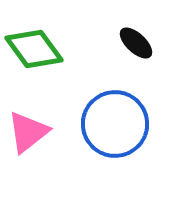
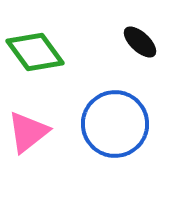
black ellipse: moved 4 px right, 1 px up
green diamond: moved 1 px right, 3 px down
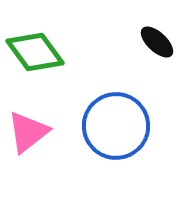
black ellipse: moved 17 px right
blue circle: moved 1 px right, 2 px down
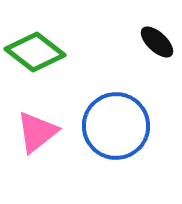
green diamond: rotated 16 degrees counterclockwise
pink triangle: moved 9 px right
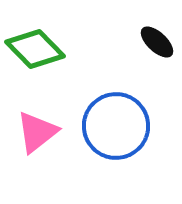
green diamond: moved 3 px up; rotated 8 degrees clockwise
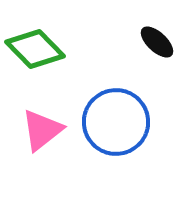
blue circle: moved 4 px up
pink triangle: moved 5 px right, 2 px up
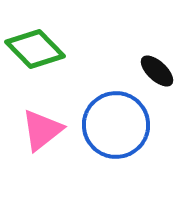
black ellipse: moved 29 px down
blue circle: moved 3 px down
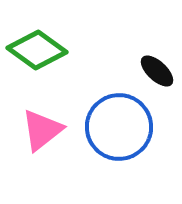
green diamond: moved 2 px right, 1 px down; rotated 10 degrees counterclockwise
blue circle: moved 3 px right, 2 px down
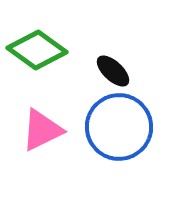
black ellipse: moved 44 px left
pink triangle: rotated 12 degrees clockwise
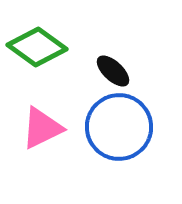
green diamond: moved 3 px up
pink triangle: moved 2 px up
